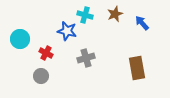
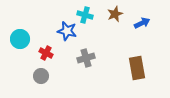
blue arrow: rotated 105 degrees clockwise
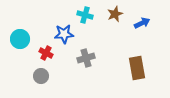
blue star: moved 3 px left, 3 px down; rotated 18 degrees counterclockwise
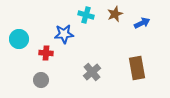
cyan cross: moved 1 px right
cyan circle: moved 1 px left
red cross: rotated 24 degrees counterclockwise
gray cross: moved 6 px right, 14 px down; rotated 24 degrees counterclockwise
gray circle: moved 4 px down
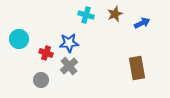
blue star: moved 5 px right, 9 px down
red cross: rotated 16 degrees clockwise
gray cross: moved 23 px left, 6 px up
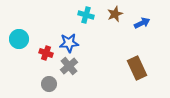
brown rectangle: rotated 15 degrees counterclockwise
gray circle: moved 8 px right, 4 px down
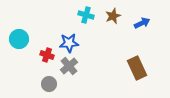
brown star: moved 2 px left, 2 px down
red cross: moved 1 px right, 2 px down
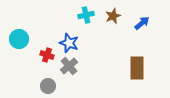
cyan cross: rotated 28 degrees counterclockwise
blue arrow: rotated 14 degrees counterclockwise
blue star: rotated 24 degrees clockwise
brown rectangle: rotated 25 degrees clockwise
gray circle: moved 1 px left, 2 px down
